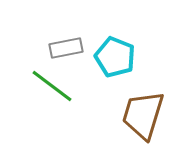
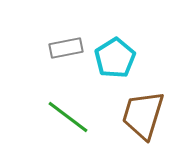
cyan pentagon: moved 1 px down; rotated 18 degrees clockwise
green line: moved 16 px right, 31 px down
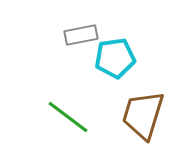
gray rectangle: moved 15 px right, 13 px up
cyan pentagon: rotated 24 degrees clockwise
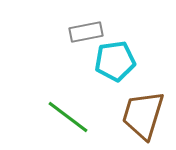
gray rectangle: moved 5 px right, 3 px up
cyan pentagon: moved 3 px down
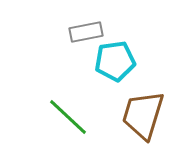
green line: rotated 6 degrees clockwise
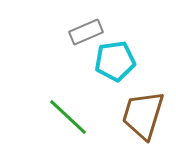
gray rectangle: rotated 12 degrees counterclockwise
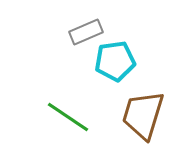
green line: rotated 9 degrees counterclockwise
